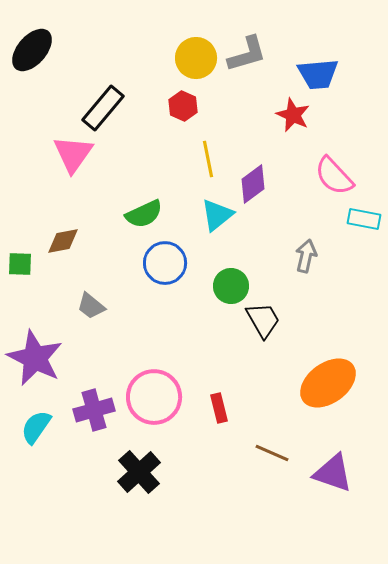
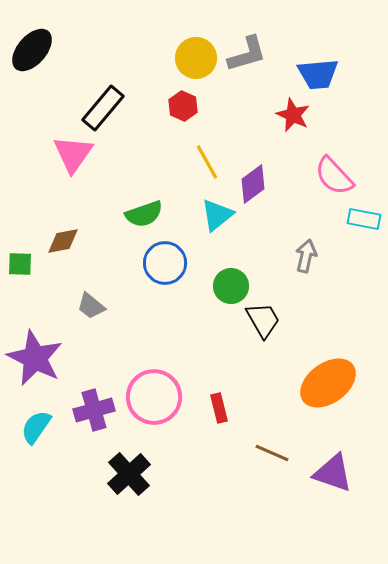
yellow line: moved 1 px left, 3 px down; rotated 18 degrees counterclockwise
green semicircle: rotated 6 degrees clockwise
black cross: moved 10 px left, 2 px down
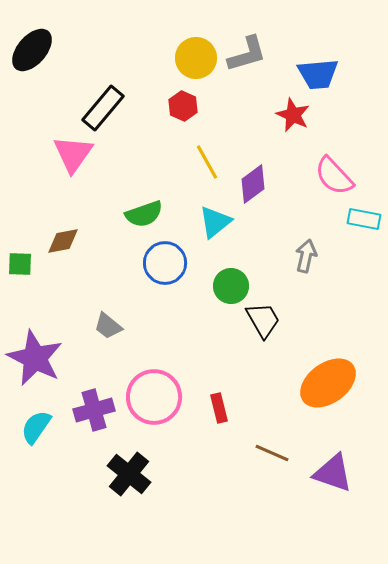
cyan triangle: moved 2 px left, 7 px down
gray trapezoid: moved 17 px right, 20 px down
black cross: rotated 9 degrees counterclockwise
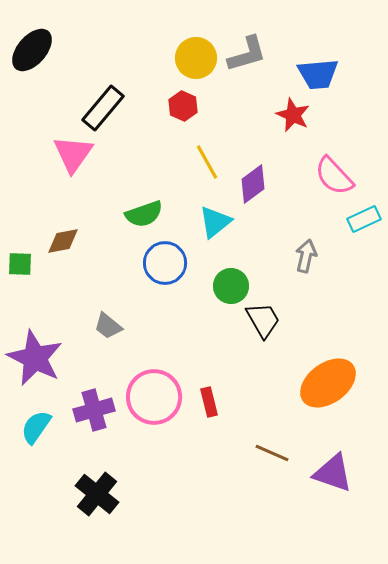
cyan rectangle: rotated 36 degrees counterclockwise
red rectangle: moved 10 px left, 6 px up
black cross: moved 32 px left, 20 px down
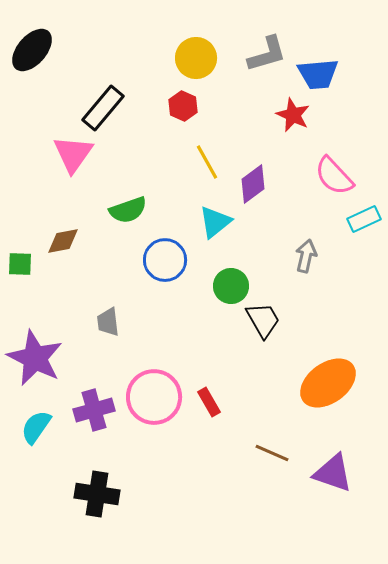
gray L-shape: moved 20 px right
green semicircle: moved 16 px left, 4 px up
blue circle: moved 3 px up
gray trapezoid: moved 4 px up; rotated 44 degrees clockwise
red rectangle: rotated 16 degrees counterclockwise
black cross: rotated 30 degrees counterclockwise
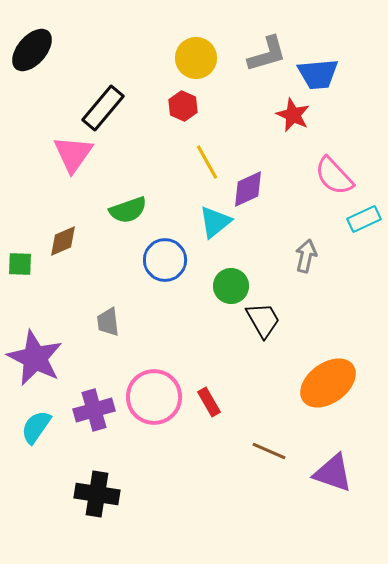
purple diamond: moved 5 px left, 5 px down; rotated 12 degrees clockwise
brown diamond: rotated 12 degrees counterclockwise
brown line: moved 3 px left, 2 px up
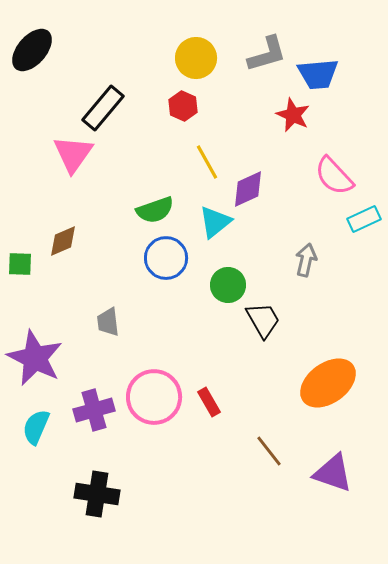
green semicircle: moved 27 px right
gray arrow: moved 4 px down
blue circle: moved 1 px right, 2 px up
green circle: moved 3 px left, 1 px up
cyan semicircle: rotated 12 degrees counterclockwise
brown line: rotated 28 degrees clockwise
